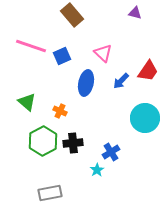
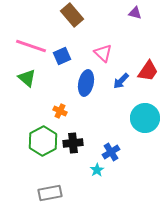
green triangle: moved 24 px up
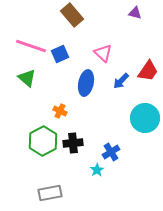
blue square: moved 2 px left, 2 px up
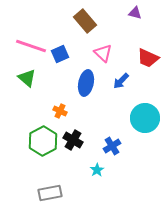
brown rectangle: moved 13 px right, 6 px down
red trapezoid: moved 13 px up; rotated 80 degrees clockwise
black cross: moved 3 px up; rotated 36 degrees clockwise
blue cross: moved 1 px right, 6 px up
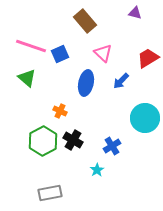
red trapezoid: rotated 125 degrees clockwise
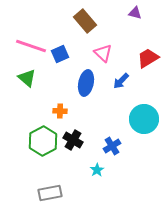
orange cross: rotated 24 degrees counterclockwise
cyan circle: moved 1 px left, 1 px down
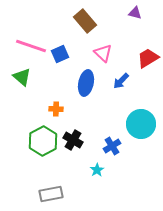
green triangle: moved 5 px left, 1 px up
orange cross: moved 4 px left, 2 px up
cyan circle: moved 3 px left, 5 px down
gray rectangle: moved 1 px right, 1 px down
